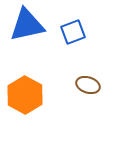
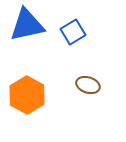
blue square: rotated 10 degrees counterclockwise
orange hexagon: moved 2 px right
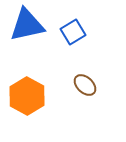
brown ellipse: moved 3 px left; rotated 25 degrees clockwise
orange hexagon: moved 1 px down
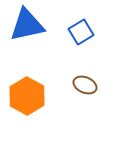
blue square: moved 8 px right
brown ellipse: rotated 20 degrees counterclockwise
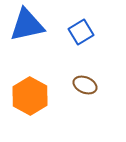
orange hexagon: moved 3 px right
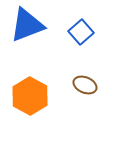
blue triangle: rotated 9 degrees counterclockwise
blue square: rotated 10 degrees counterclockwise
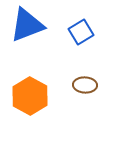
blue square: rotated 10 degrees clockwise
brown ellipse: rotated 20 degrees counterclockwise
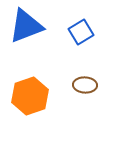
blue triangle: moved 1 px left, 1 px down
orange hexagon: rotated 12 degrees clockwise
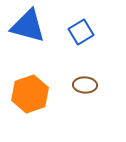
blue triangle: moved 2 px right; rotated 36 degrees clockwise
orange hexagon: moved 2 px up
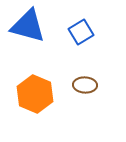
orange hexagon: moved 5 px right; rotated 18 degrees counterclockwise
